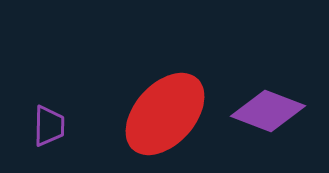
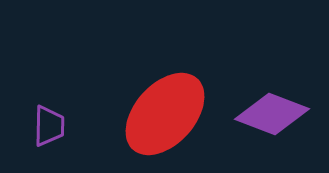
purple diamond: moved 4 px right, 3 px down
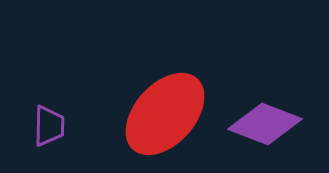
purple diamond: moved 7 px left, 10 px down
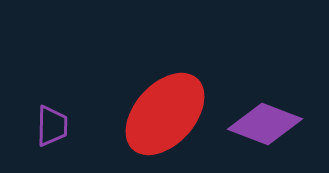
purple trapezoid: moved 3 px right
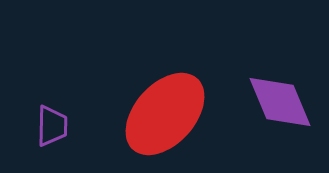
purple diamond: moved 15 px right, 22 px up; rotated 46 degrees clockwise
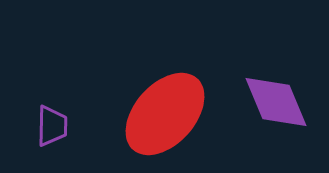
purple diamond: moved 4 px left
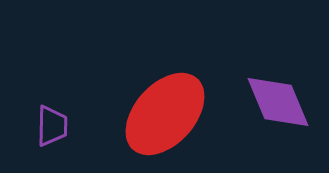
purple diamond: moved 2 px right
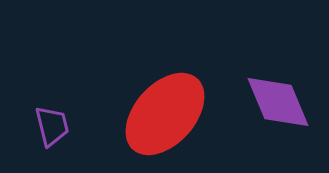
purple trapezoid: rotated 15 degrees counterclockwise
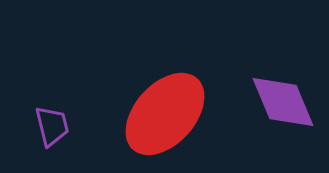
purple diamond: moved 5 px right
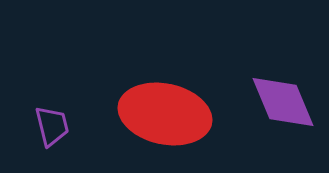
red ellipse: rotated 60 degrees clockwise
